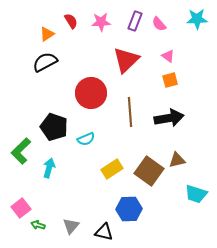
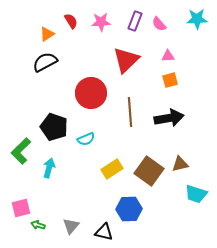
pink triangle: rotated 40 degrees counterclockwise
brown triangle: moved 3 px right, 4 px down
pink square: rotated 24 degrees clockwise
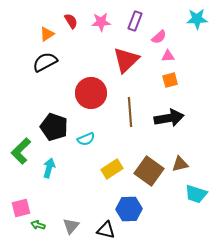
pink semicircle: moved 13 px down; rotated 91 degrees counterclockwise
black triangle: moved 2 px right, 2 px up
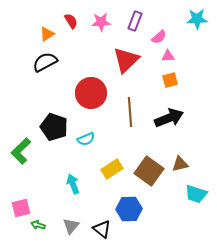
black arrow: rotated 12 degrees counterclockwise
cyan arrow: moved 24 px right, 16 px down; rotated 36 degrees counterclockwise
black triangle: moved 4 px left, 1 px up; rotated 24 degrees clockwise
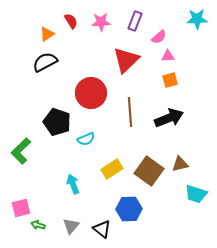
black pentagon: moved 3 px right, 5 px up
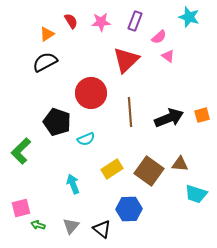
cyan star: moved 8 px left, 2 px up; rotated 20 degrees clockwise
pink triangle: rotated 40 degrees clockwise
orange square: moved 32 px right, 35 px down
brown triangle: rotated 18 degrees clockwise
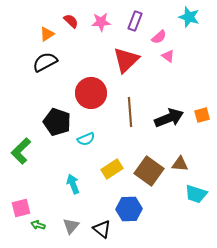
red semicircle: rotated 14 degrees counterclockwise
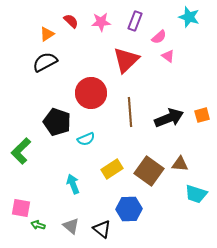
pink square: rotated 24 degrees clockwise
gray triangle: rotated 30 degrees counterclockwise
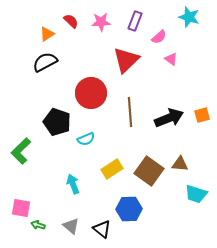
pink triangle: moved 3 px right, 3 px down
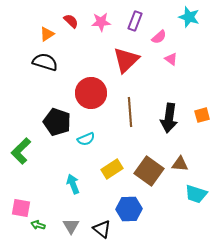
black semicircle: rotated 45 degrees clockwise
black arrow: rotated 120 degrees clockwise
gray triangle: rotated 18 degrees clockwise
